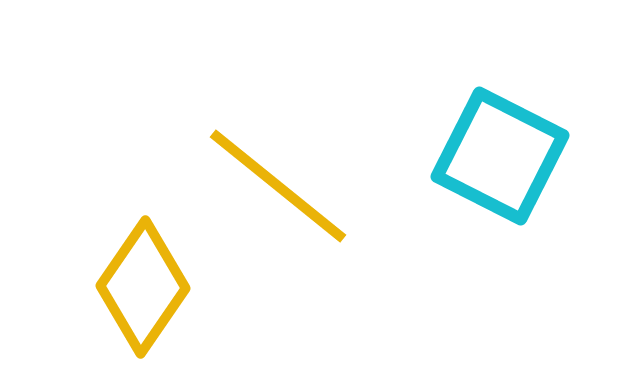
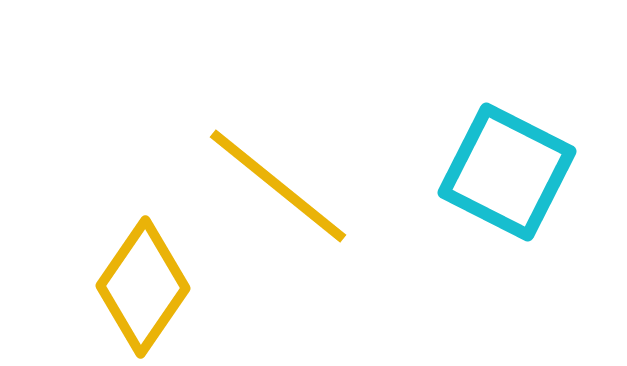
cyan square: moved 7 px right, 16 px down
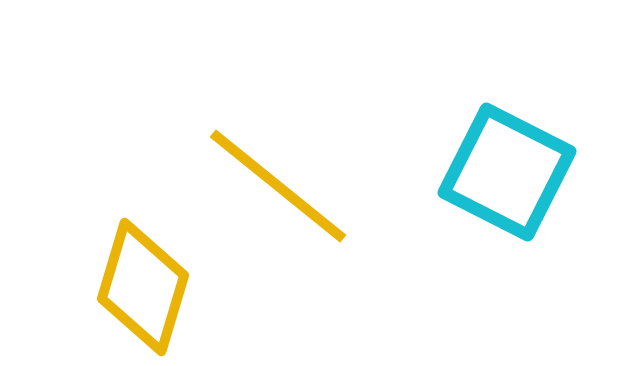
yellow diamond: rotated 18 degrees counterclockwise
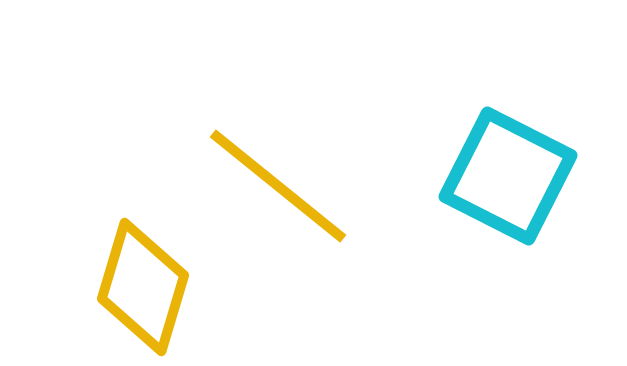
cyan square: moved 1 px right, 4 px down
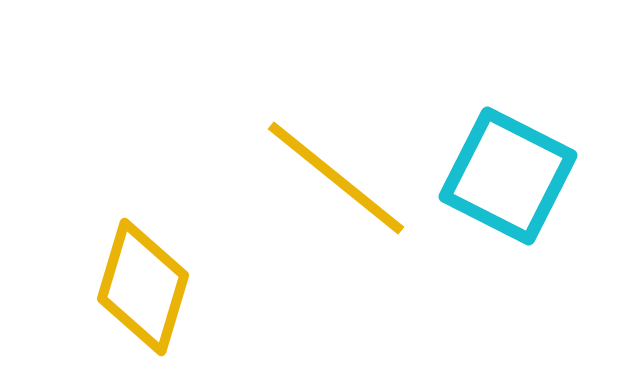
yellow line: moved 58 px right, 8 px up
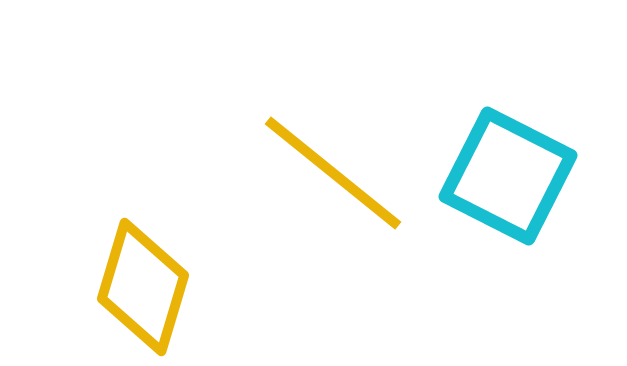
yellow line: moved 3 px left, 5 px up
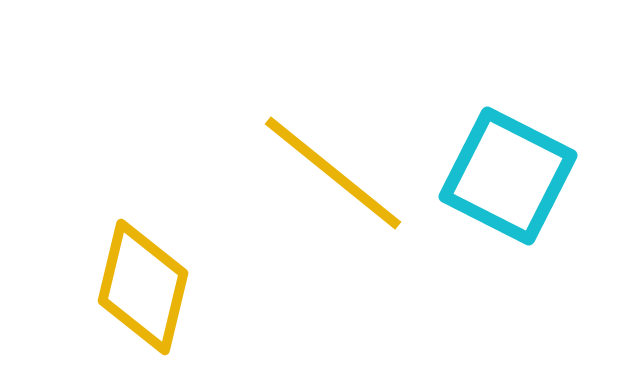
yellow diamond: rotated 3 degrees counterclockwise
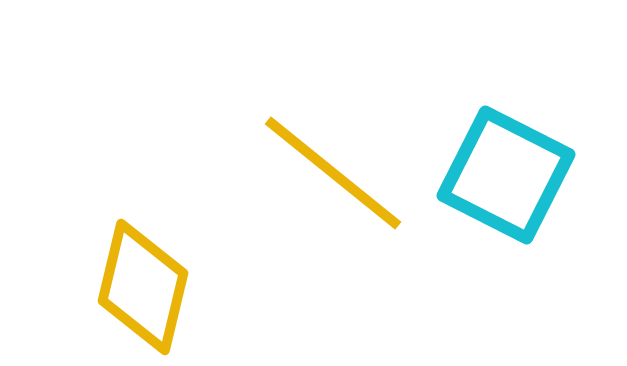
cyan square: moved 2 px left, 1 px up
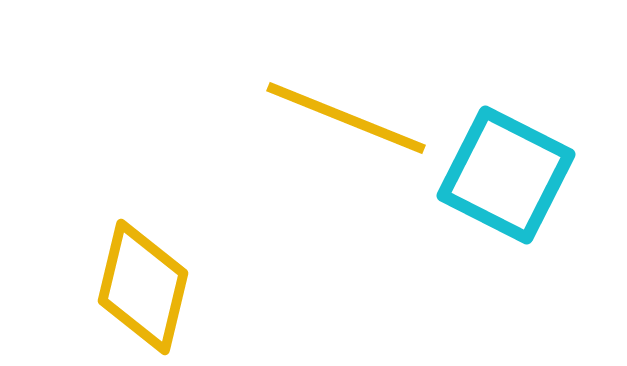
yellow line: moved 13 px right, 55 px up; rotated 17 degrees counterclockwise
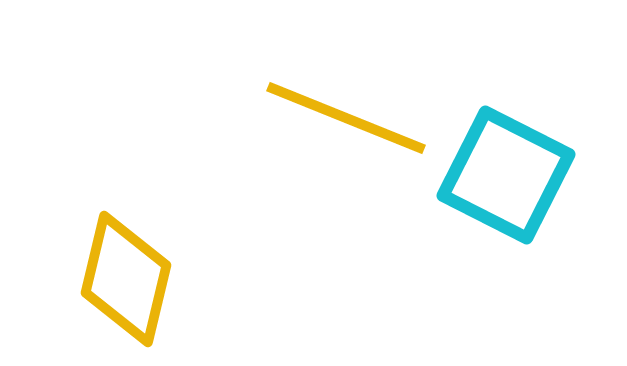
yellow diamond: moved 17 px left, 8 px up
